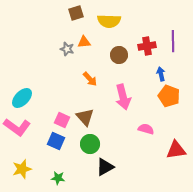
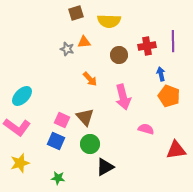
cyan ellipse: moved 2 px up
yellow star: moved 2 px left, 6 px up
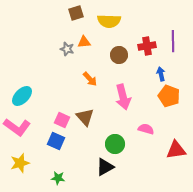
green circle: moved 25 px right
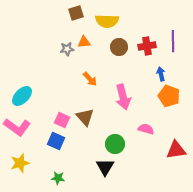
yellow semicircle: moved 2 px left
gray star: rotated 24 degrees counterclockwise
brown circle: moved 8 px up
black triangle: rotated 30 degrees counterclockwise
